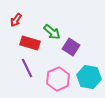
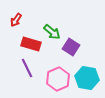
red rectangle: moved 1 px right, 1 px down
cyan hexagon: moved 2 px left, 1 px down
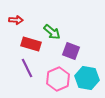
red arrow: rotated 120 degrees counterclockwise
purple square: moved 4 px down; rotated 12 degrees counterclockwise
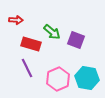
purple square: moved 5 px right, 11 px up
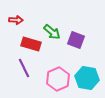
purple line: moved 3 px left
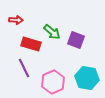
pink hexagon: moved 5 px left, 3 px down
